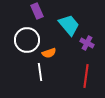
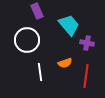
purple cross: rotated 16 degrees counterclockwise
orange semicircle: moved 16 px right, 10 px down
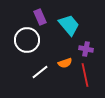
purple rectangle: moved 3 px right, 6 px down
purple cross: moved 1 px left, 6 px down
white line: rotated 60 degrees clockwise
red line: moved 1 px left, 1 px up; rotated 20 degrees counterclockwise
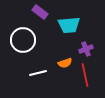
purple rectangle: moved 5 px up; rotated 28 degrees counterclockwise
cyan trapezoid: rotated 125 degrees clockwise
white circle: moved 4 px left
purple cross: rotated 32 degrees counterclockwise
white line: moved 2 px left, 1 px down; rotated 24 degrees clockwise
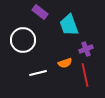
cyan trapezoid: rotated 75 degrees clockwise
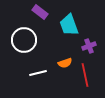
white circle: moved 1 px right
purple cross: moved 3 px right, 3 px up
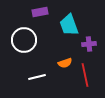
purple rectangle: rotated 49 degrees counterclockwise
purple cross: moved 2 px up; rotated 16 degrees clockwise
white line: moved 1 px left, 4 px down
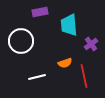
cyan trapezoid: rotated 15 degrees clockwise
white circle: moved 3 px left, 1 px down
purple cross: moved 2 px right; rotated 32 degrees counterclockwise
red line: moved 1 px left, 1 px down
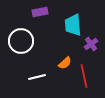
cyan trapezoid: moved 4 px right
orange semicircle: rotated 24 degrees counterclockwise
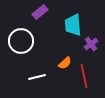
purple rectangle: rotated 28 degrees counterclockwise
